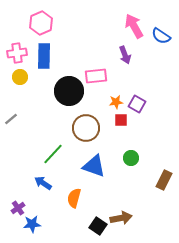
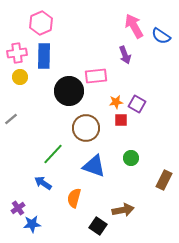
brown arrow: moved 2 px right, 8 px up
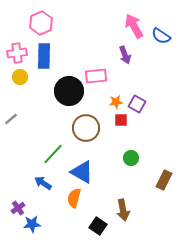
blue triangle: moved 12 px left, 6 px down; rotated 10 degrees clockwise
brown arrow: rotated 90 degrees clockwise
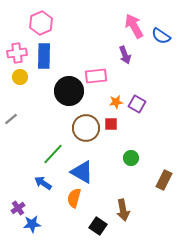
red square: moved 10 px left, 4 px down
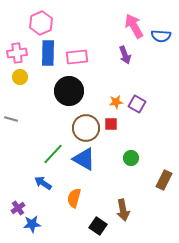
blue semicircle: rotated 30 degrees counterclockwise
blue rectangle: moved 4 px right, 3 px up
pink rectangle: moved 19 px left, 19 px up
gray line: rotated 56 degrees clockwise
blue triangle: moved 2 px right, 13 px up
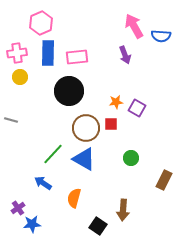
purple square: moved 4 px down
gray line: moved 1 px down
brown arrow: rotated 15 degrees clockwise
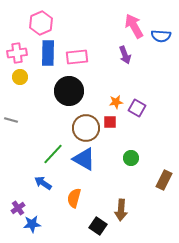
red square: moved 1 px left, 2 px up
brown arrow: moved 2 px left
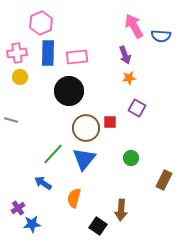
orange star: moved 13 px right, 24 px up
blue triangle: rotated 40 degrees clockwise
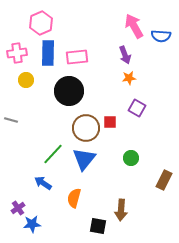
yellow circle: moved 6 px right, 3 px down
black square: rotated 24 degrees counterclockwise
